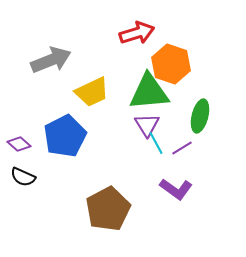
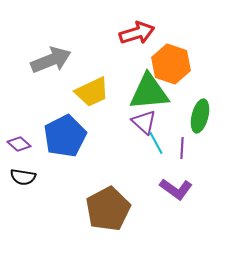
purple triangle: moved 3 px left, 3 px up; rotated 16 degrees counterclockwise
purple line: rotated 55 degrees counterclockwise
black semicircle: rotated 15 degrees counterclockwise
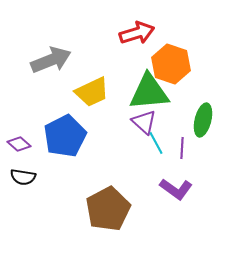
green ellipse: moved 3 px right, 4 px down
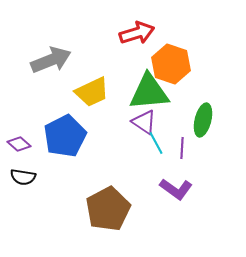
purple triangle: rotated 8 degrees counterclockwise
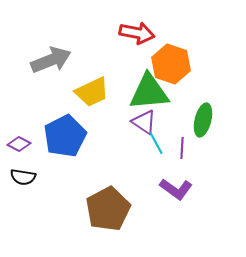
red arrow: rotated 28 degrees clockwise
purple diamond: rotated 15 degrees counterclockwise
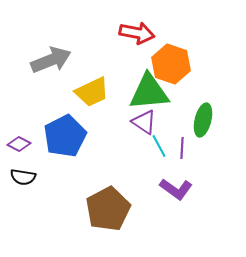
cyan line: moved 3 px right, 3 px down
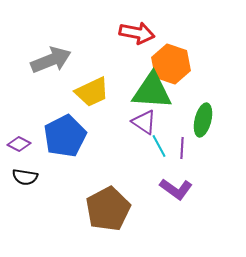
green triangle: moved 3 px right, 1 px up; rotated 9 degrees clockwise
black semicircle: moved 2 px right
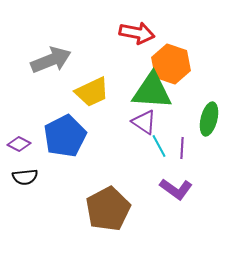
green ellipse: moved 6 px right, 1 px up
black semicircle: rotated 15 degrees counterclockwise
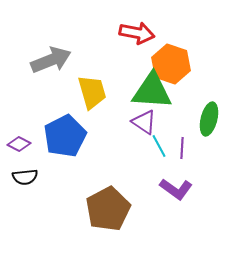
yellow trapezoid: rotated 81 degrees counterclockwise
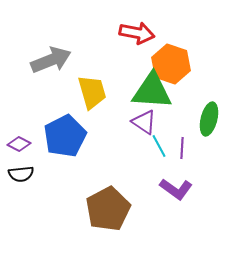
black semicircle: moved 4 px left, 3 px up
